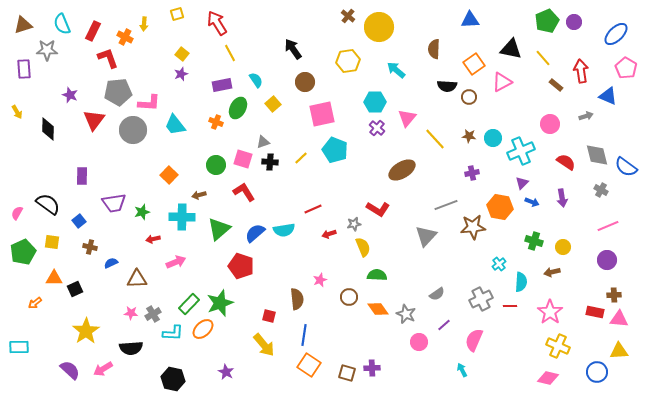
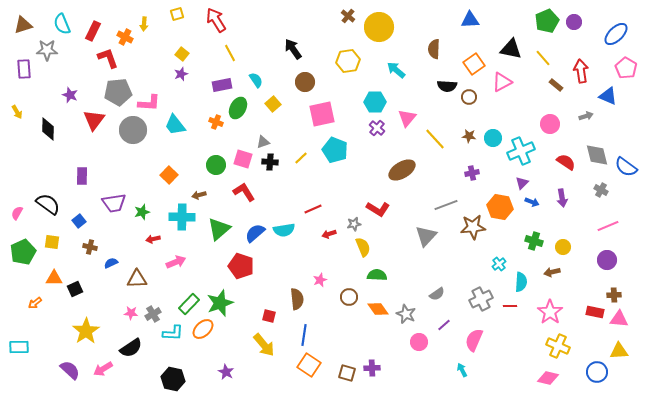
red arrow at (217, 23): moved 1 px left, 3 px up
black semicircle at (131, 348): rotated 30 degrees counterclockwise
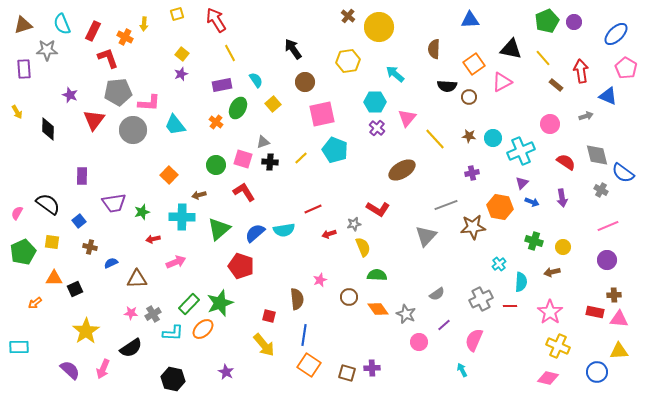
cyan arrow at (396, 70): moved 1 px left, 4 px down
orange cross at (216, 122): rotated 16 degrees clockwise
blue semicircle at (626, 167): moved 3 px left, 6 px down
pink arrow at (103, 369): rotated 36 degrees counterclockwise
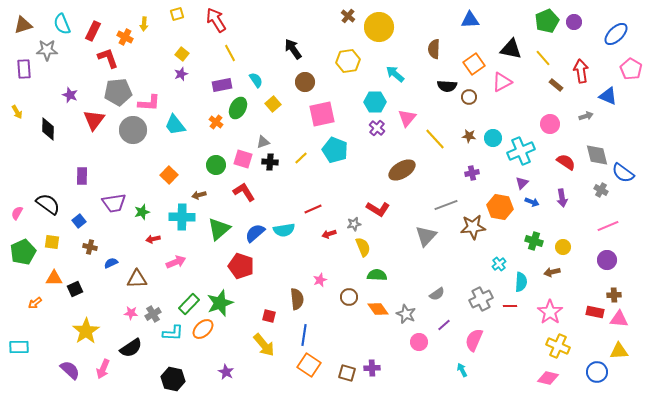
pink pentagon at (626, 68): moved 5 px right, 1 px down
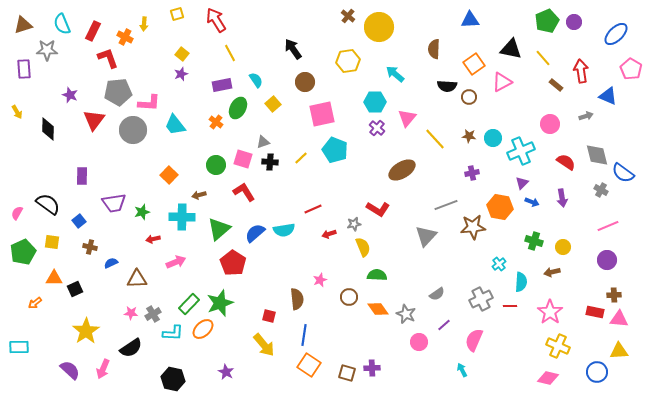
red pentagon at (241, 266): moved 8 px left, 3 px up; rotated 15 degrees clockwise
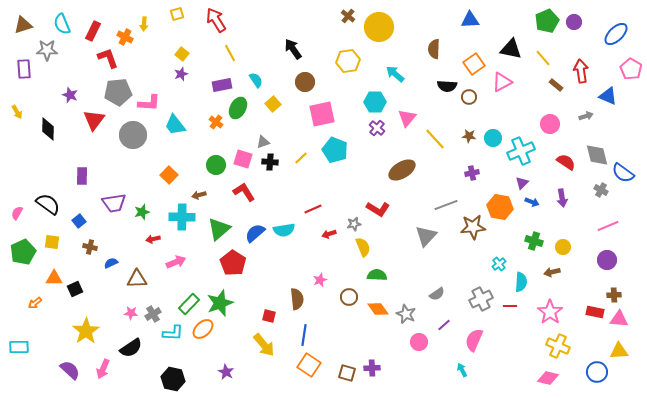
gray circle at (133, 130): moved 5 px down
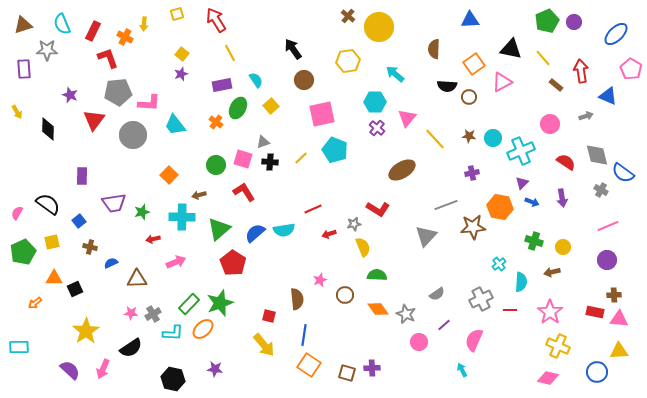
brown circle at (305, 82): moved 1 px left, 2 px up
yellow square at (273, 104): moved 2 px left, 2 px down
yellow square at (52, 242): rotated 21 degrees counterclockwise
brown circle at (349, 297): moved 4 px left, 2 px up
red line at (510, 306): moved 4 px down
purple star at (226, 372): moved 11 px left, 3 px up; rotated 21 degrees counterclockwise
